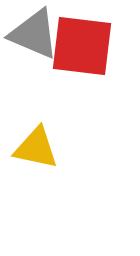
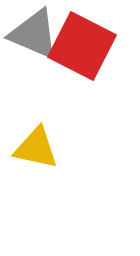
red square: rotated 20 degrees clockwise
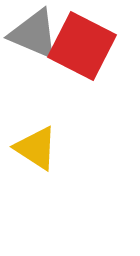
yellow triangle: rotated 21 degrees clockwise
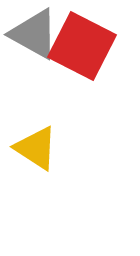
gray triangle: rotated 6 degrees clockwise
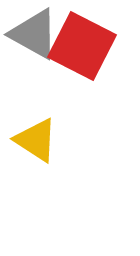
yellow triangle: moved 8 px up
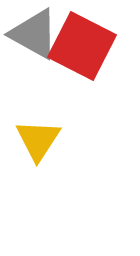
yellow triangle: moved 2 px right; rotated 30 degrees clockwise
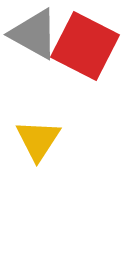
red square: moved 3 px right
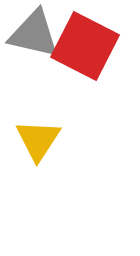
gray triangle: rotated 16 degrees counterclockwise
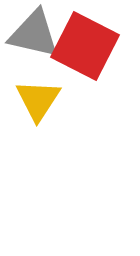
yellow triangle: moved 40 px up
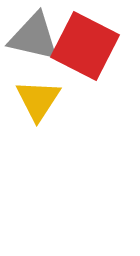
gray triangle: moved 3 px down
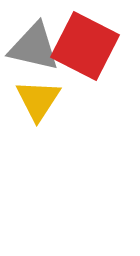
gray triangle: moved 10 px down
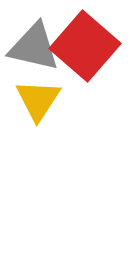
red square: rotated 14 degrees clockwise
